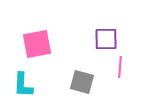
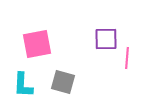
pink line: moved 7 px right, 9 px up
gray square: moved 19 px left
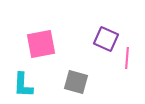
purple square: rotated 25 degrees clockwise
pink square: moved 4 px right
gray square: moved 13 px right
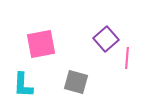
purple square: rotated 25 degrees clockwise
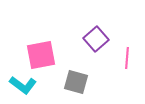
purple square: moved 10 px left
pink square: moved 11 px down
cyan L-shape: rotated 56 degrees counterclockwise
